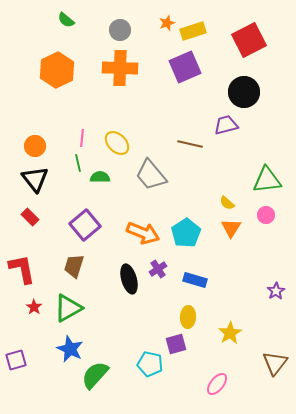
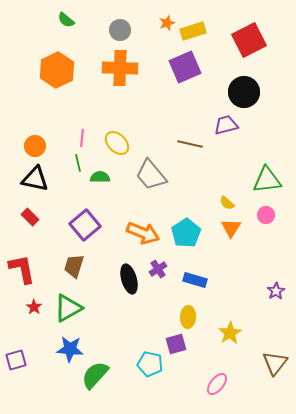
black triangle at (35, 179): rotated 40 degrees counterclockwise
blue star at (70, 349): rotated 20 degrees counterclockwise
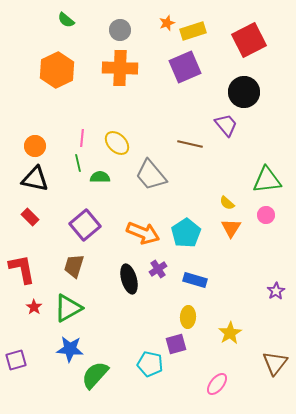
purple trapezoid at (226, 125): rotated 65 degrees clockwise
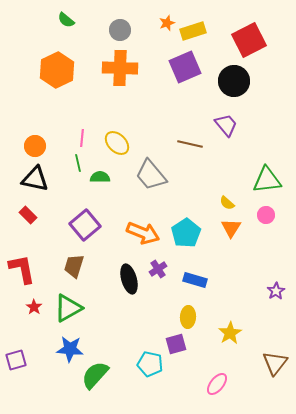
black circle at (244, 92): moved 10 px left, 11 px up
red rectangle at (30, 217): moved 2 px left, 2 px up
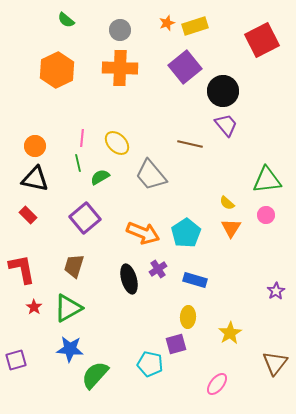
yellow rectangle at (193, 31): moved 2 px right, 5 px up
red square at (249, 40): moved 13 px right
purple square at (185, 67): rotated 16 degrees counterclockwise
black circle at (234, 81): moved 11 px left, 10 px down
green semicircle at (100, 177): rotated 30 degrees counterclockwise
purple square at (85, 225): moved 7 px up
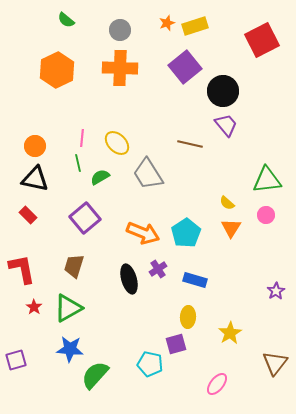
gray trapezoid at (151, 175): moved 3 px left, 1 px up; rotated 8 degrees clockwise
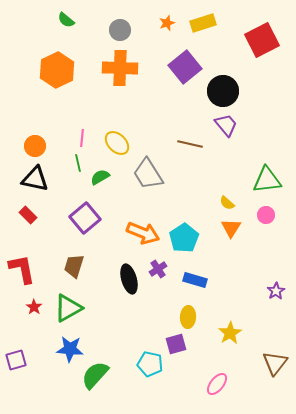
yellow rectangle at (195, 26): moved 8 px right, 3 px up
cyan pentagon at (186, 233): moved 2 px left, 5 px down
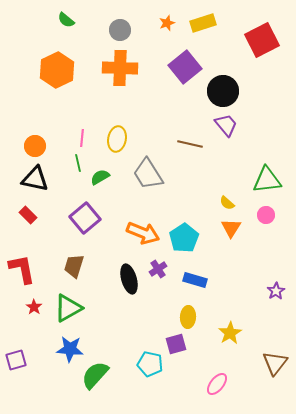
yellow ellipse at (117, 143): moved 4 px up; rotated 55 degrees clockwise
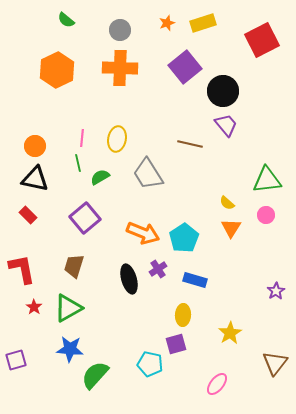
yellow ellipse at (188, 317): moved 5 px left, 2 px up
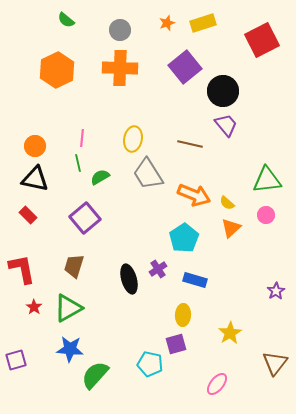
yellow ellipse at (117, 139): moved 16 px right
orange triangle at (231, 228): rotated 15 degrees clockwise
orange arrow at (143, 233): moved 51 px right, 38 px up
